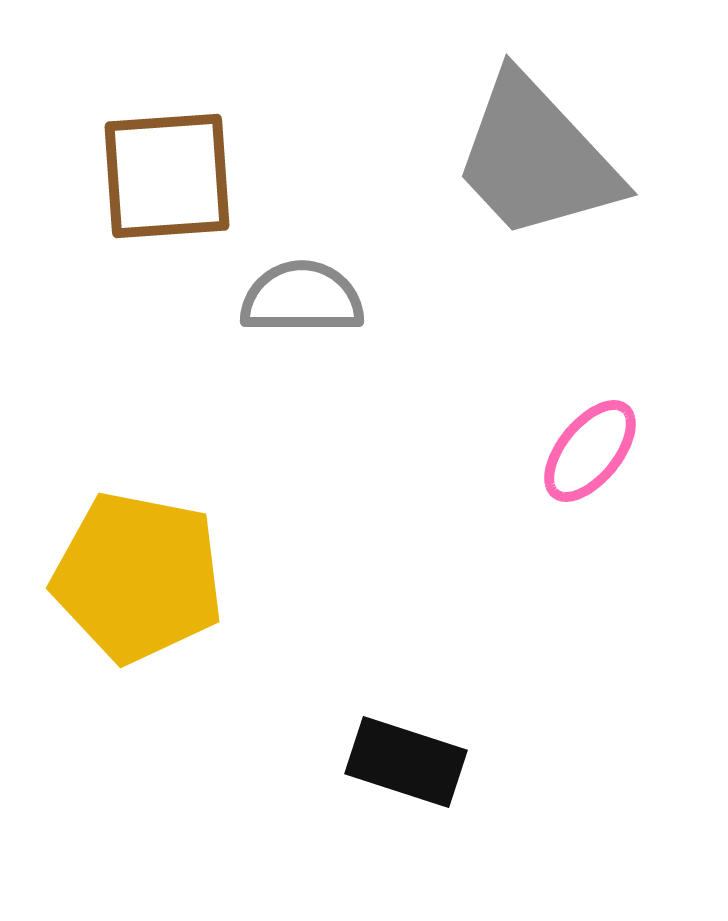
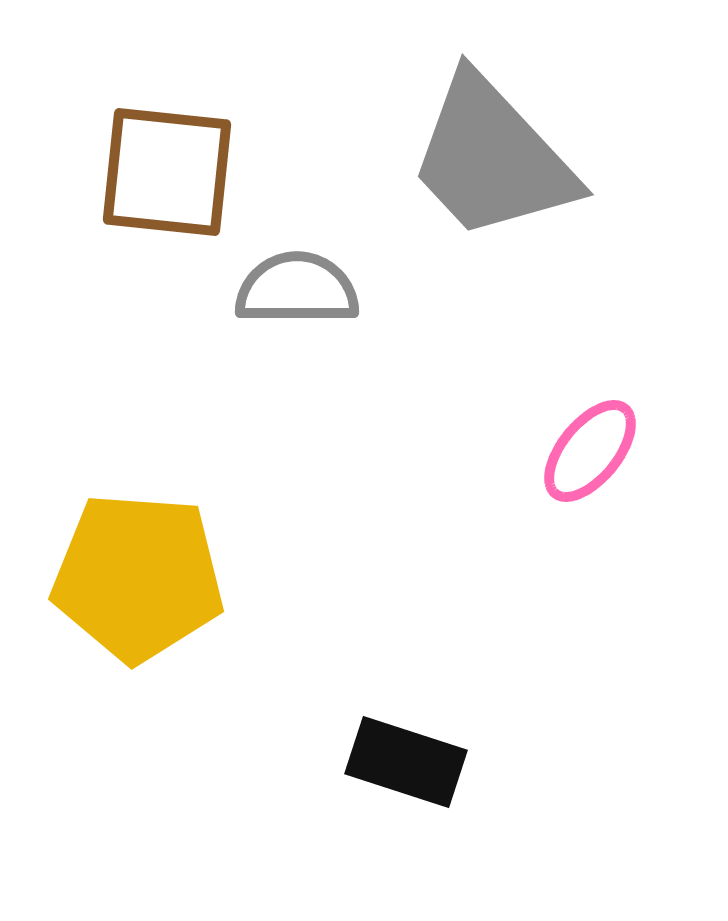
gray trapezoid: moved 44 px left
brown square: moved 4 px up; rotated 10 degrees clockwise
gray semicircle: moved 5 px left, 9 px up
yellow pentagon: rotated 7 degrees counterclockwise
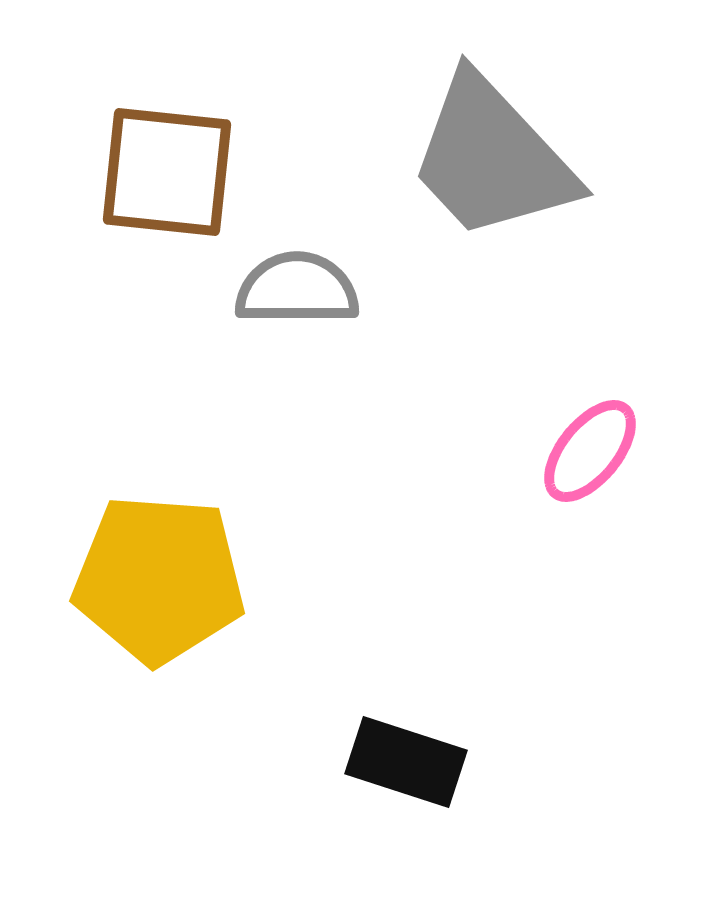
yellow pentagon: moved 21 px right, 2 px down
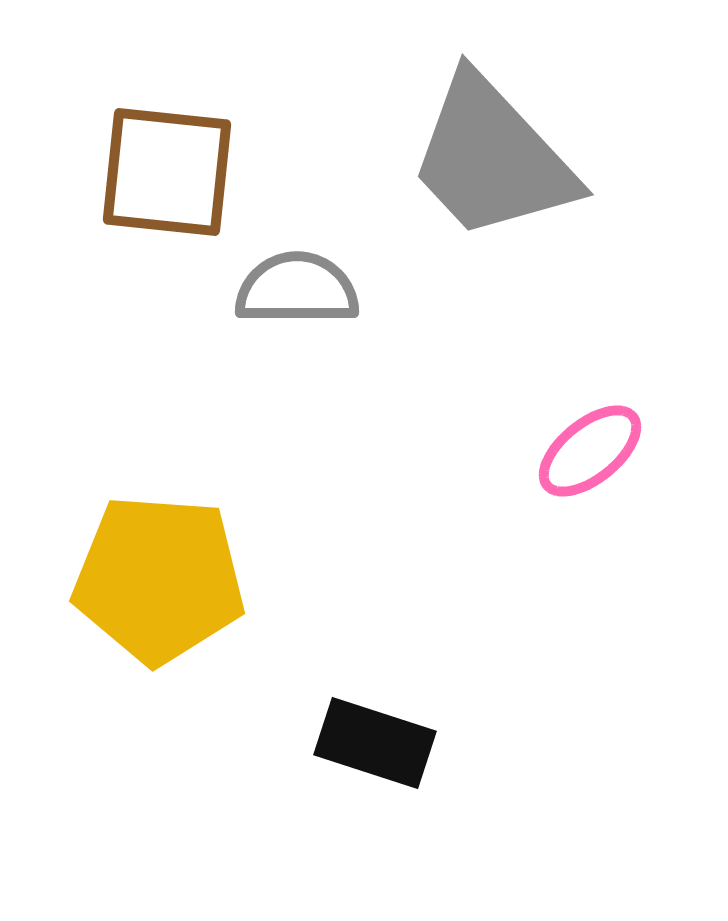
pink ellipse: rotated 12 degrees clockwise
black rectangle: moved 31 px left, 19 px up
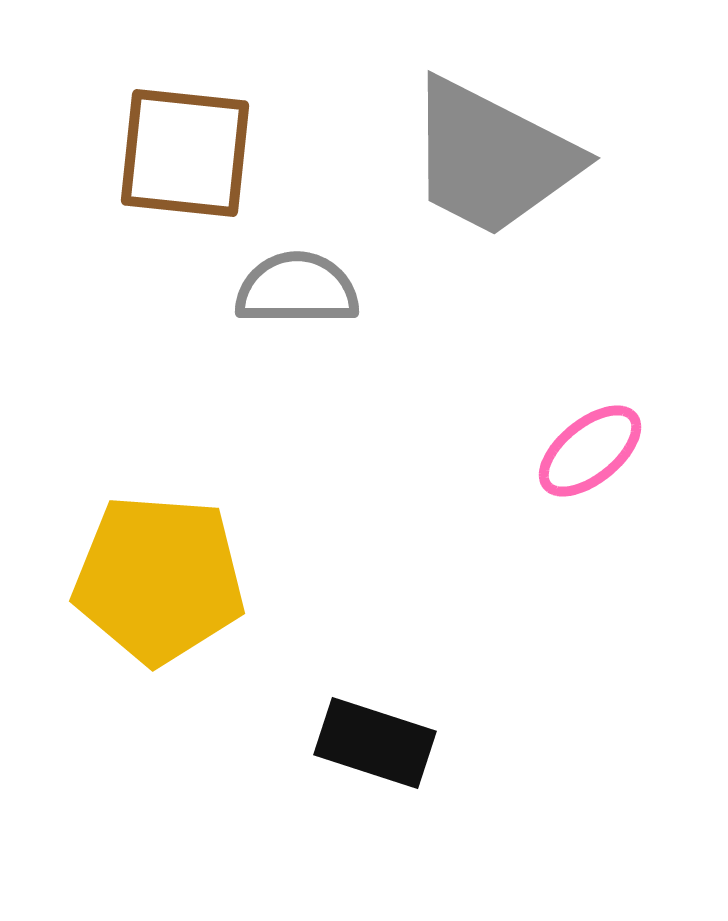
gray trapezoid: rotated 20 degrees counterclockwise
brown square: moved 18 px right, 19 px up
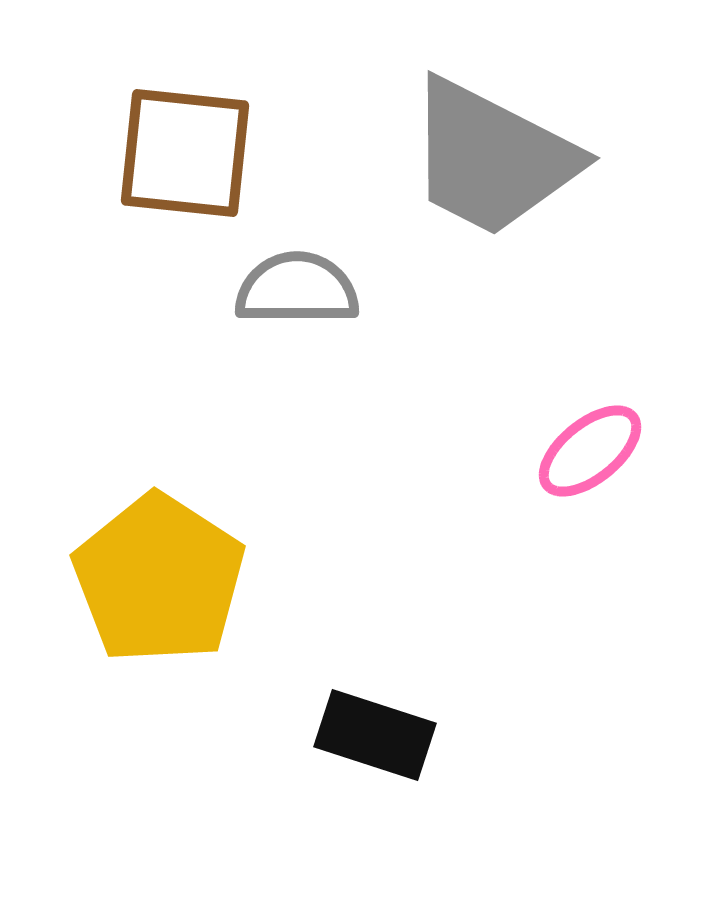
yellow pentagon: rotated 29 degrees clockwise
black rectangle: moved 8 px up
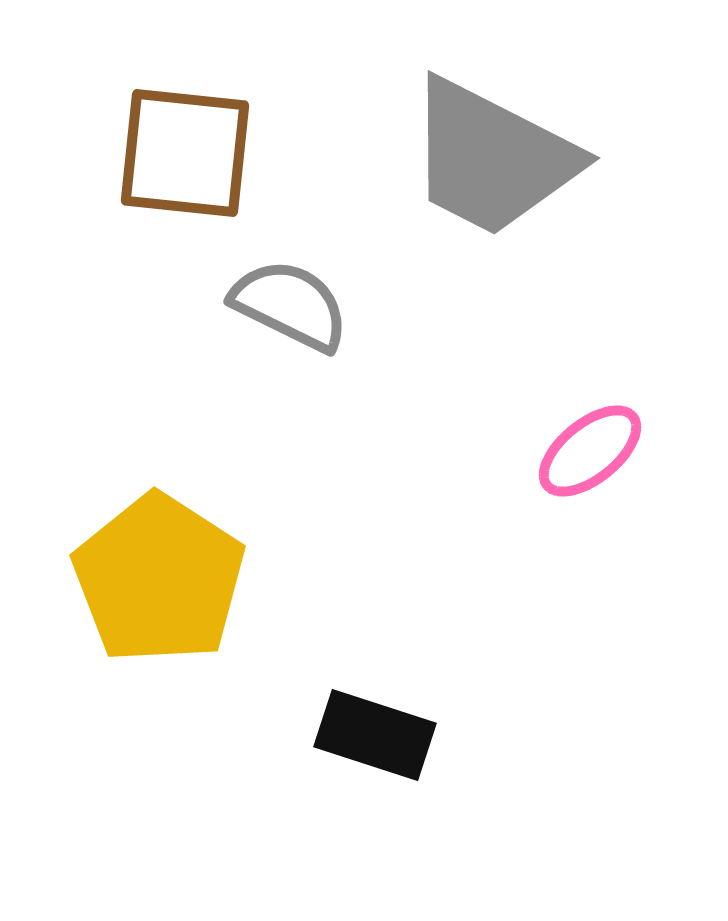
gray semicircle: moved 7 px left, 16 px down; rotated 26 degrees clockwise
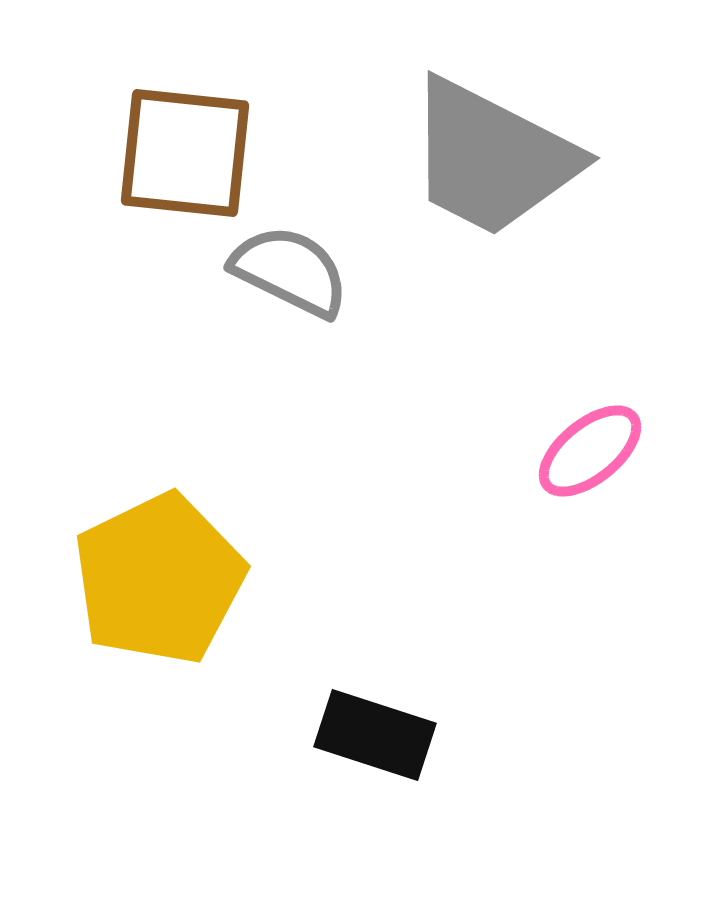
gray semicircle: moved 34 px up
yellow pentagon: rotated 13 degrees clockwise
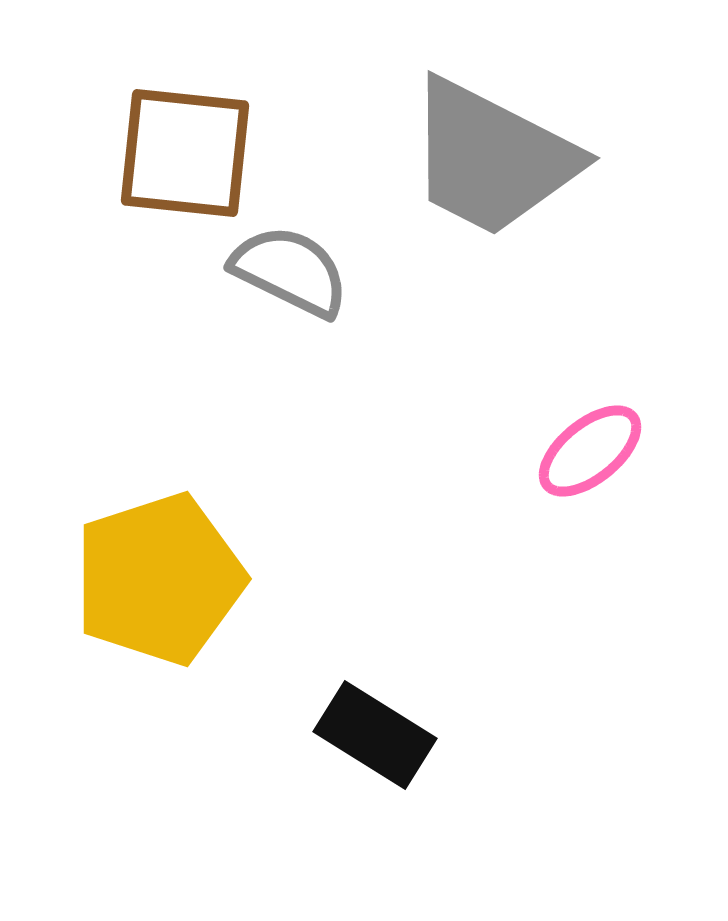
yellow pentagon: rotated 8 degrees clockwise
black rectangle: rotated 14 degrees clockwise
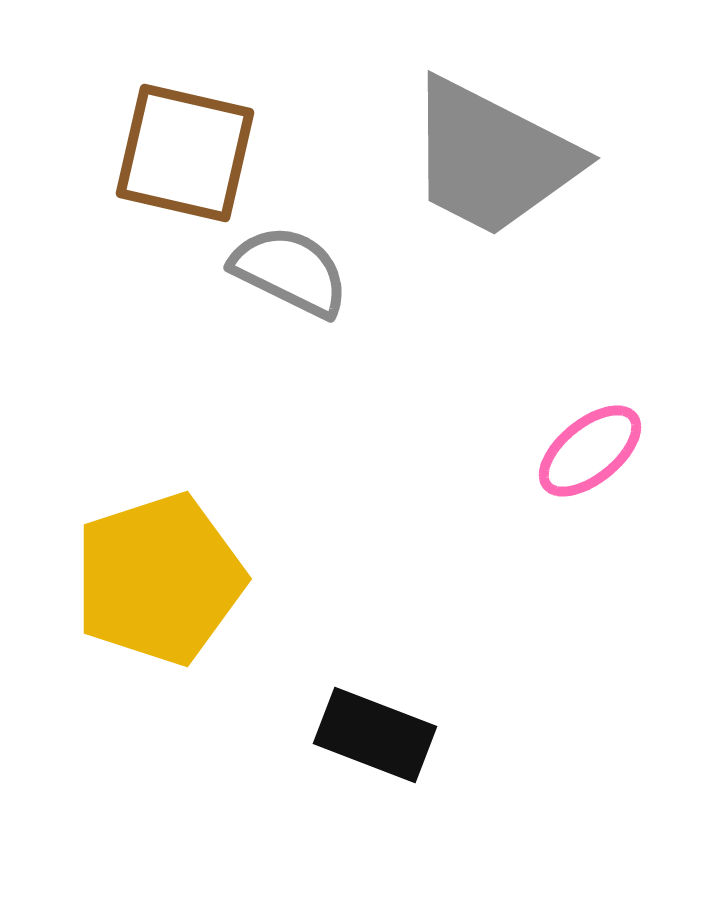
brown square: rotated 7 degrees clockwise
black rectangle: rotated 11 degrees counterclockwise
